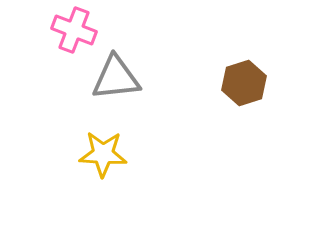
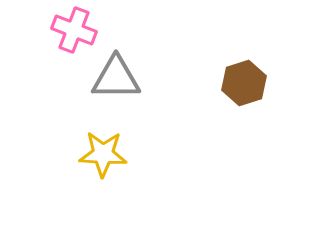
gray triangle: rotated 6 degrees clockwise
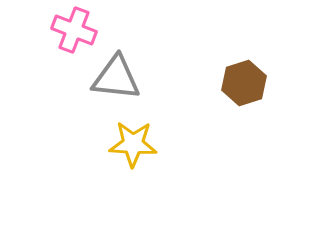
gray triangle: rotated 6 degrees clockwise
yellow star: moved 30 px right, 10 px up
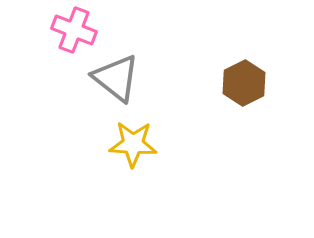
gray triangle: rotated 32 degrees clockwise
brown hexagon: rotated 9 degrees counterclockwise
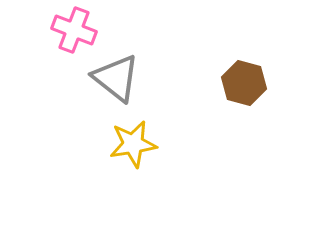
brown hexagon: rotated 18 degrees counterclockwise
yellow star: rotated 12 degrees counterclockwise
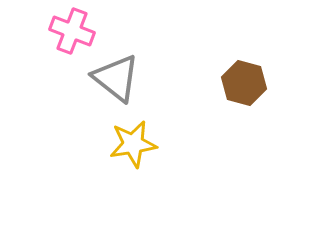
pink cross: moved 2 px left, 1 px down
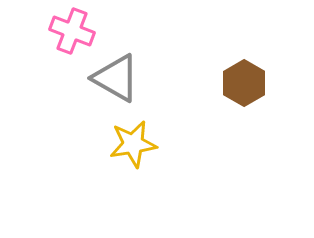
gray triangle: rotated 8 degrees counterclockwise
brown hexagon: rotated 15 degrees clockwise
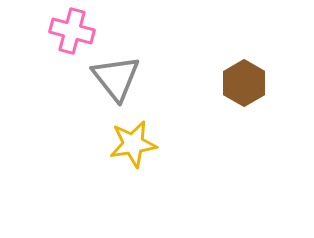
pink cross: rotated 6 degrees counterclockwise
gray triangle: rotated 22 degrees clockwise
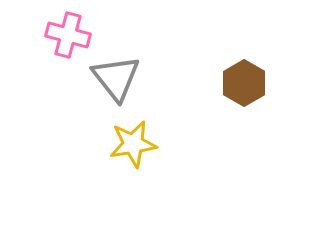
pink cross: moved 4 px left, 4 px down
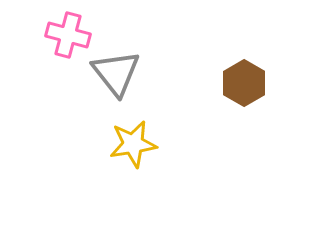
gray triangle: moved 5 px up
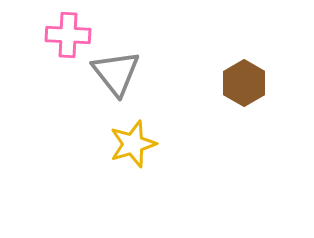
pink cross: rotated 12 degrees counterclockwise
yellow star: rotated 9 degrees counterclockwise
